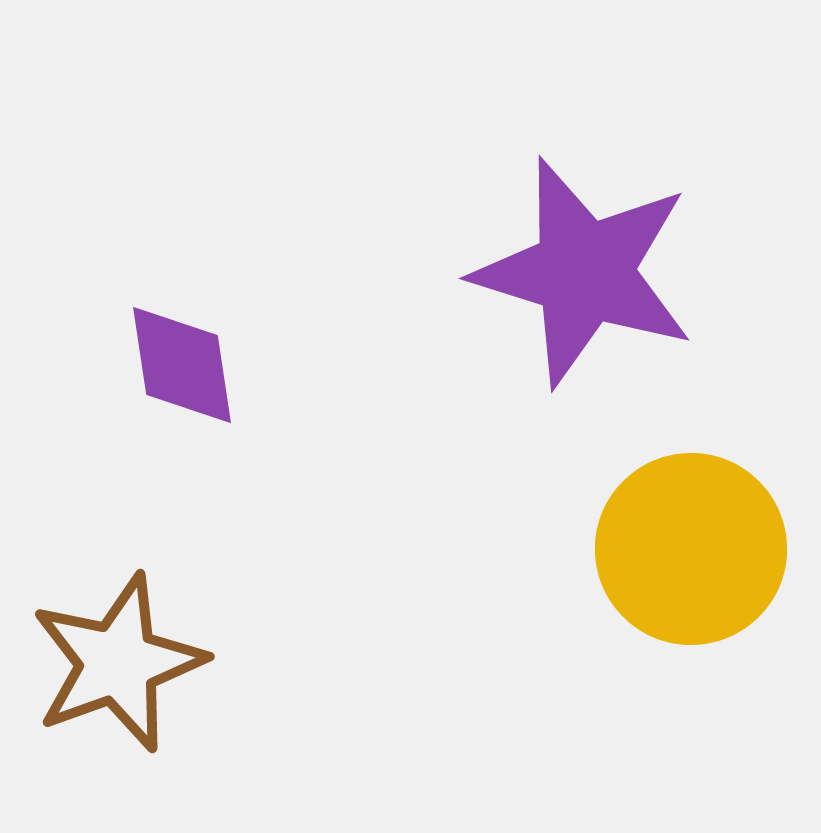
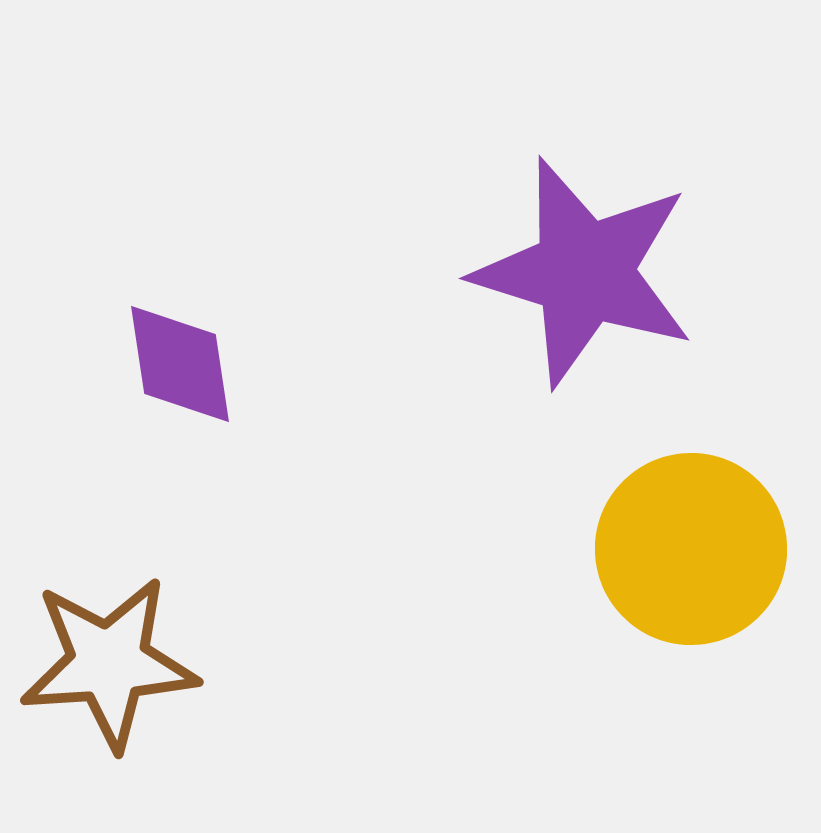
purple diamond: moved 2 px left, 1 px up
brown star: moved 9 px left; rotated 16 degrees clockwise
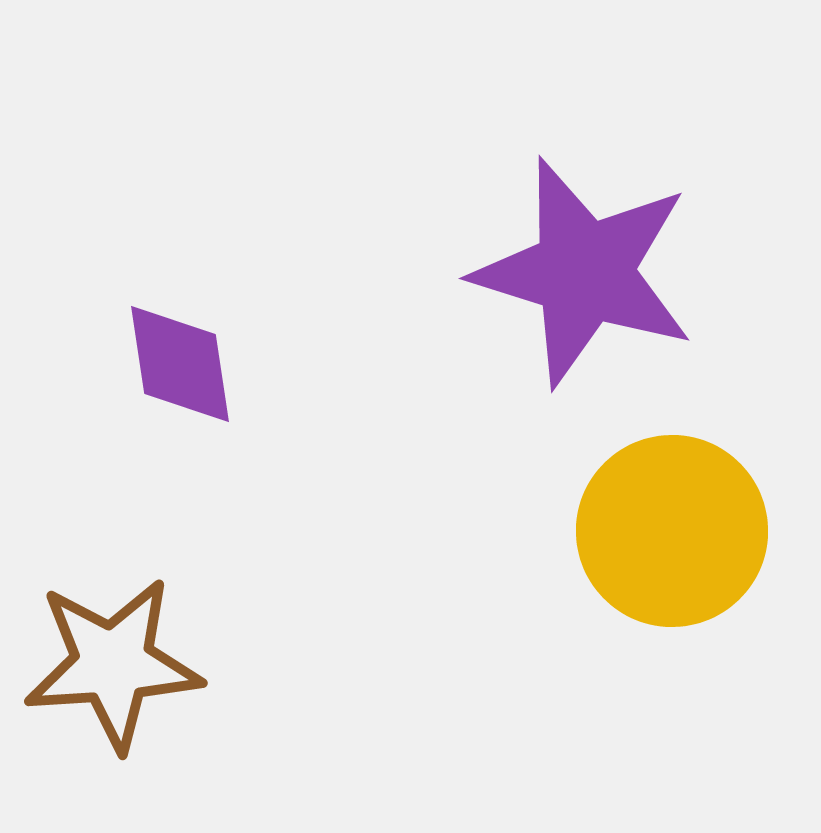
yellow circle: moved 19 px left, 18 px up
brown star: moved 4 px right, 1 px down
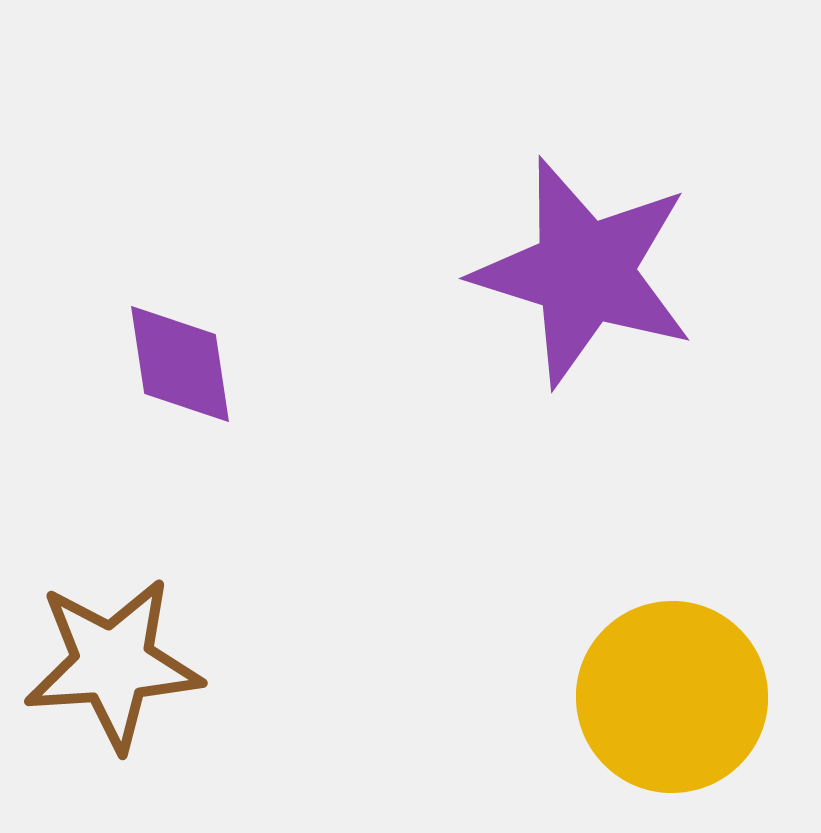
yellow circle: moved 166 px down
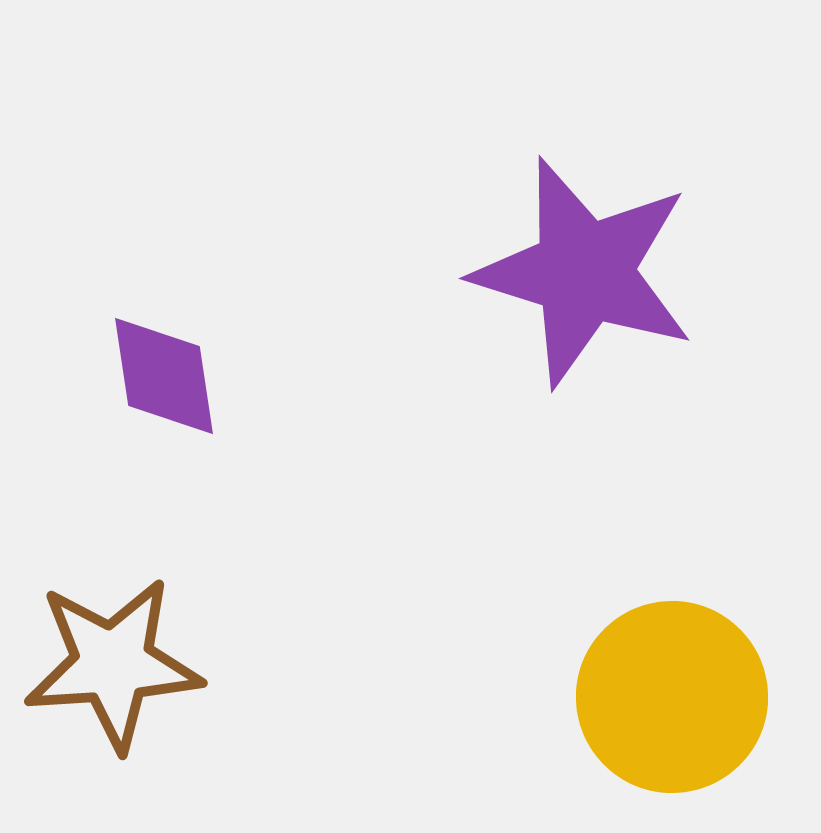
purple diamond: moved 16 px left, 12 px down
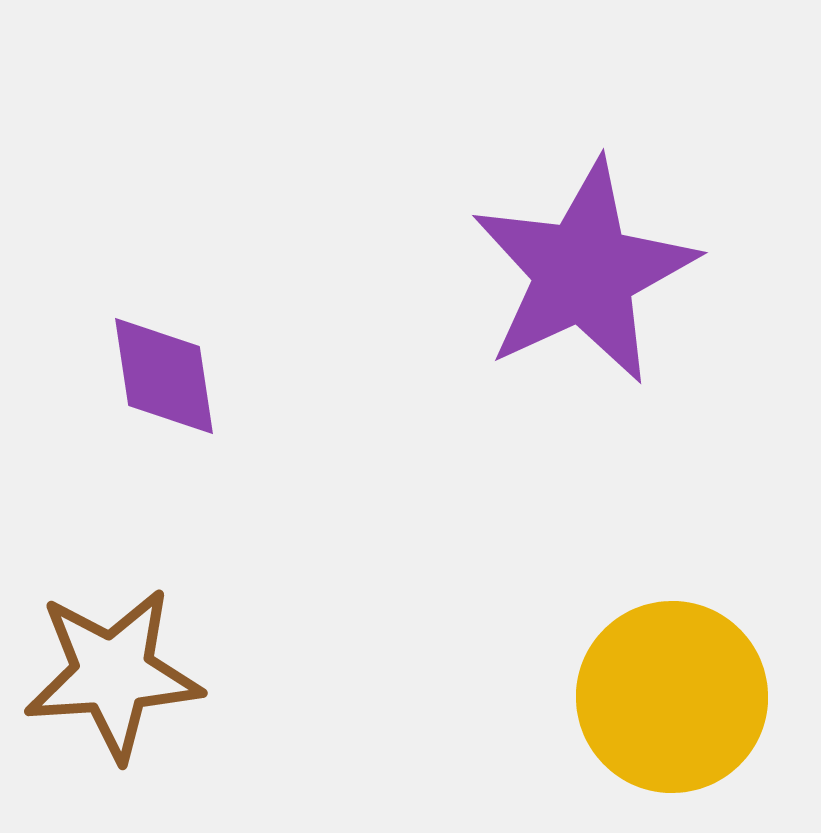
purple star: rotated 30 degrees clockwise
brown star: moved 10 px down
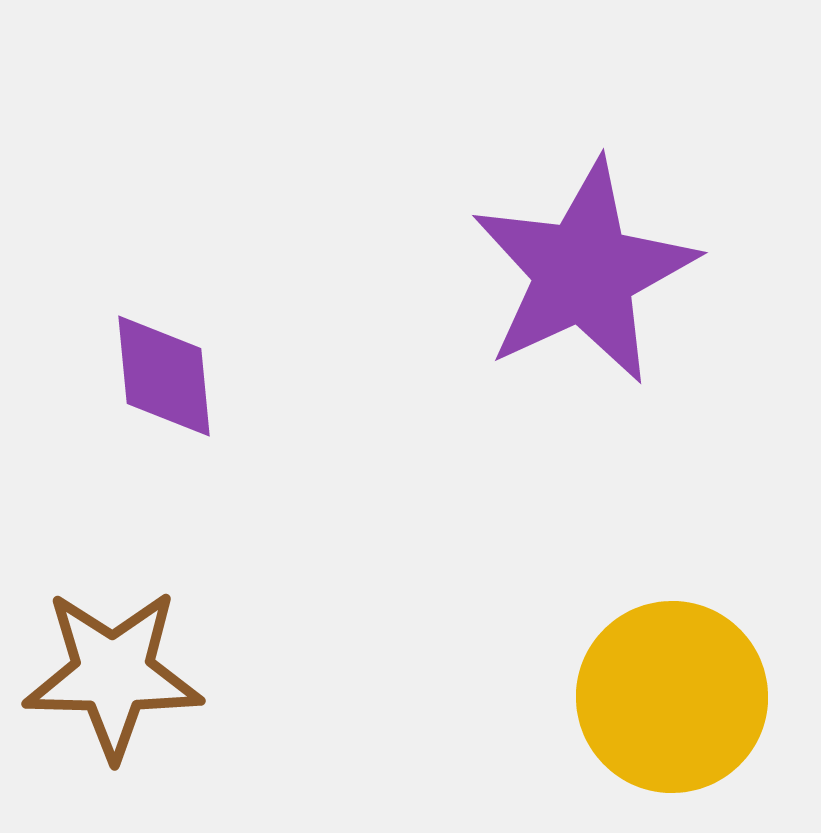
purple diamond: rotated 3 degrees clockwise
brown star: rotated 5 degrees clockwise
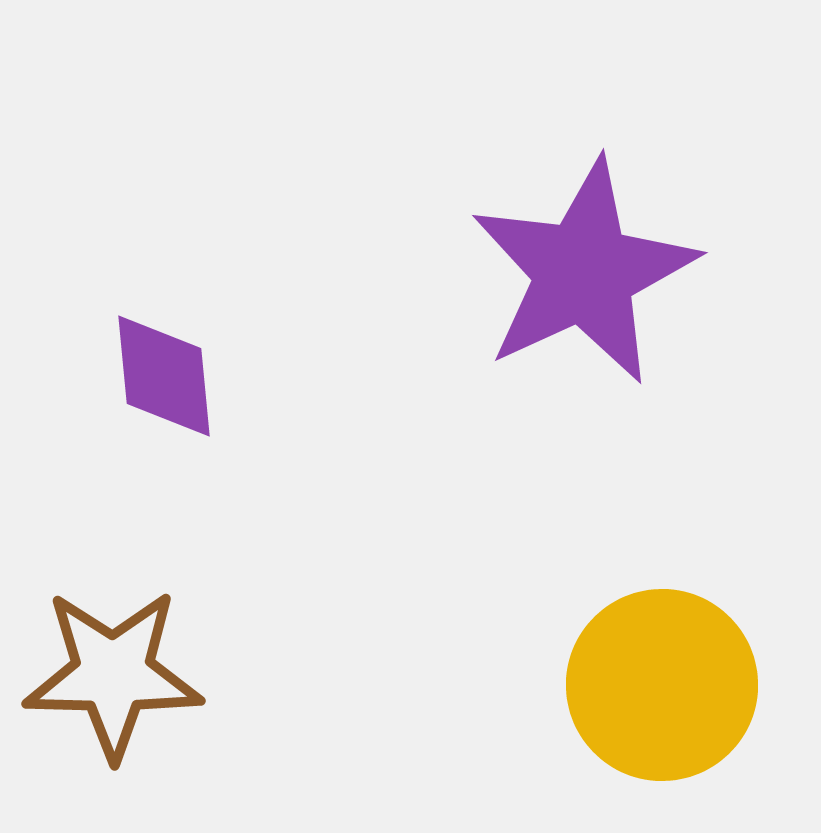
yellow circle: moved 10 px left, 12 px up
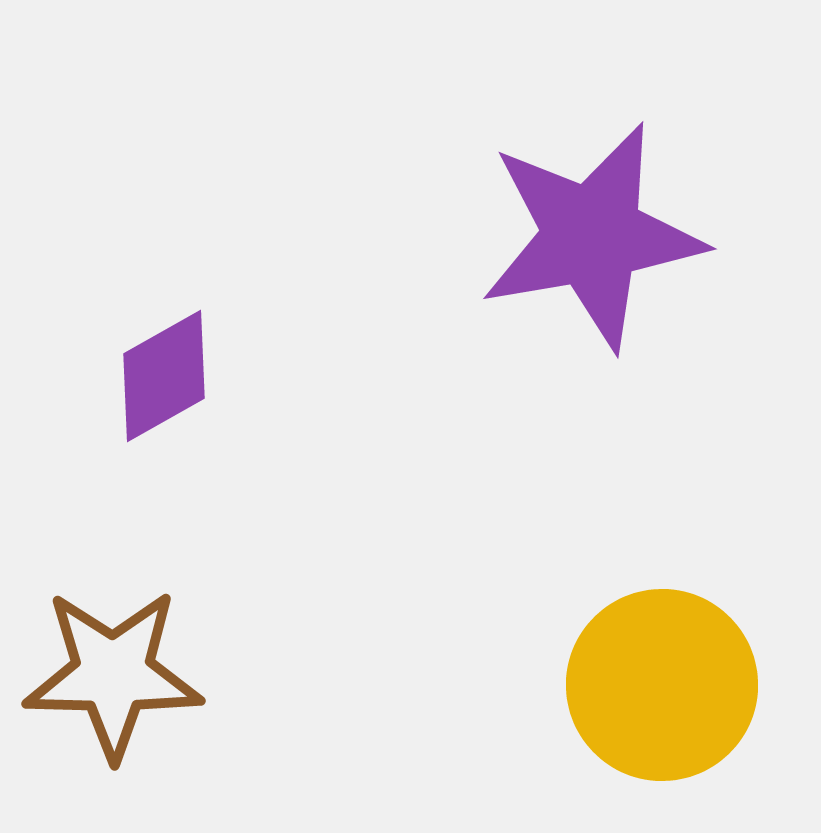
purple star: moved 8 px right, 36 px up; rotated 15 degrees clockwise
purple diamond: rotated 66 degrees clockwise
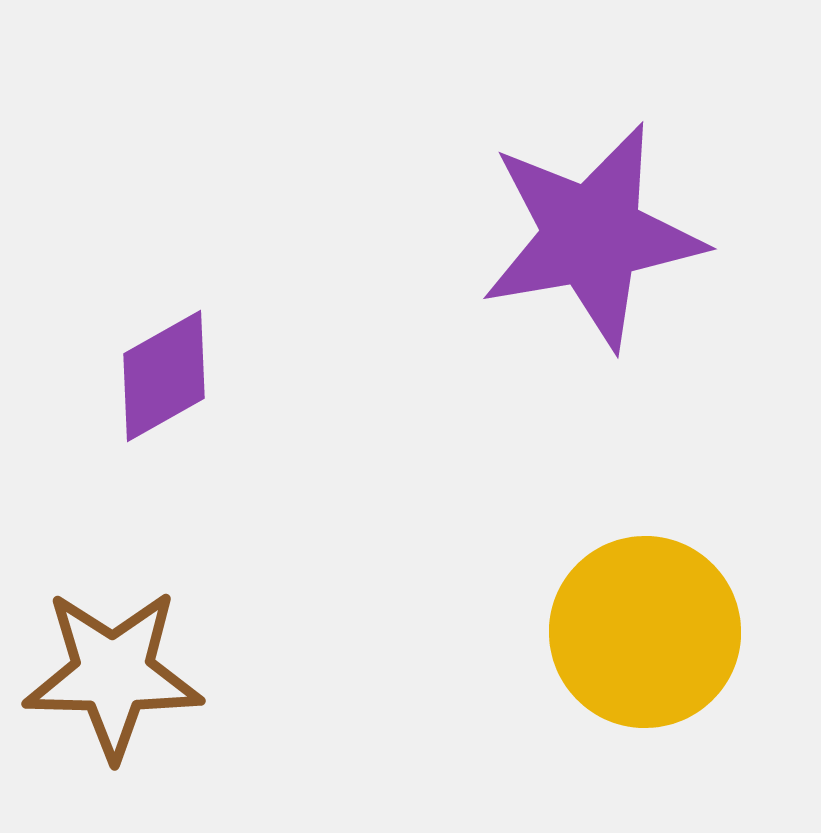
yellow circle: moved 17 px left, 53 px up
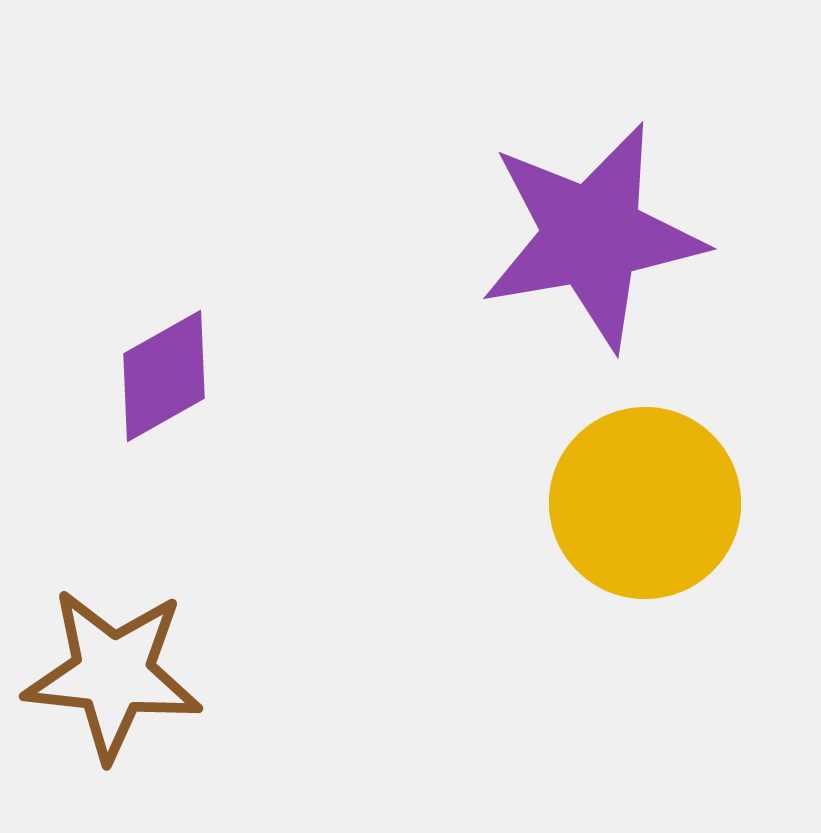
yellow circle: moved 129 px up
brown star: rotated 5 degrees clockwise
